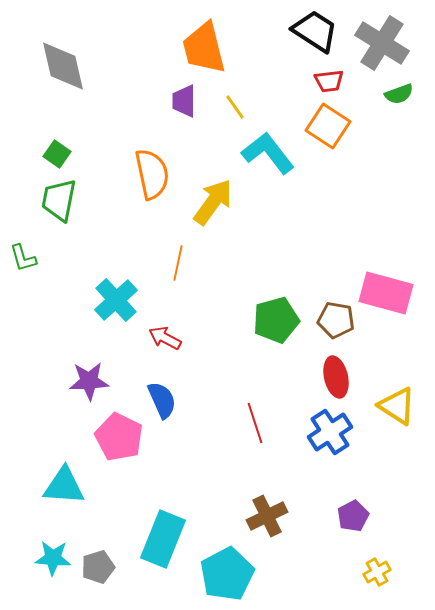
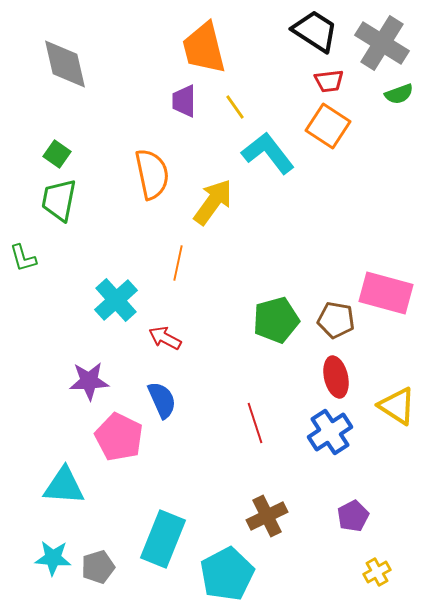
gray diamond: moved 2 px right, 2 px up
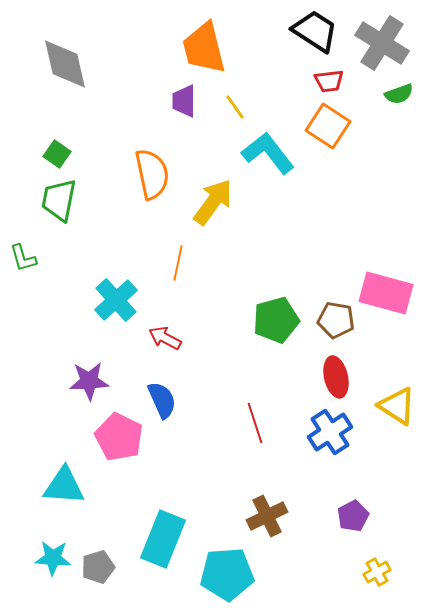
cyan pentagon: rotated 24 degrees clockwise
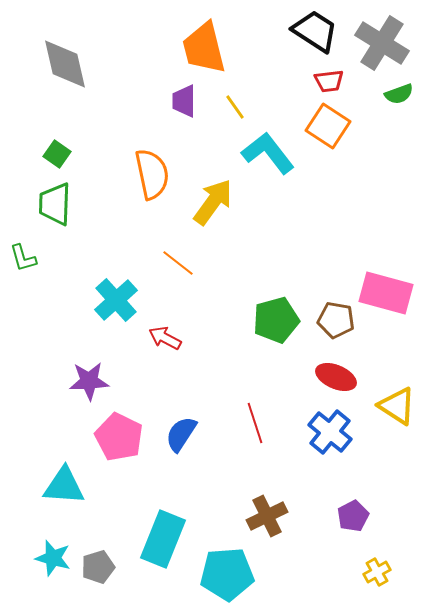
green trapezoid: moved 4 px left, 4 px down; rotated 9 degrees counterclockwise
orange line: rotated 64 degrees counterclockwise
red ellipse: rotated 54 degrees counterclockwise
blue semicircle: moved 19 px right, 34 px down; rotated 123 degrees counterclockwise
blue cross: rotated 18 degrees counterclockwise
cyan star: rotated 12 degrees clockwise
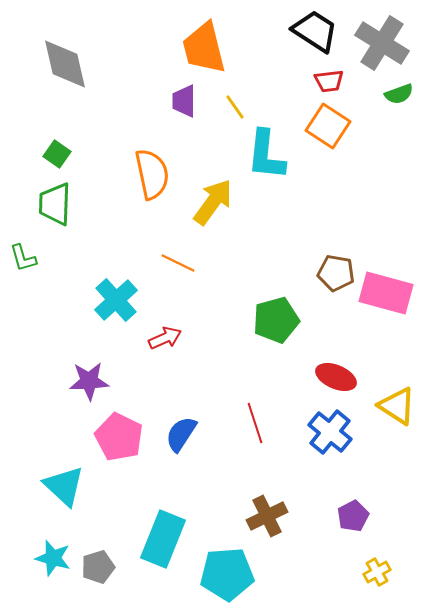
cyan L-shape: moved 2 px left, 2 px down; rotated 136 degrees counterclockwise
orange line: rotated 12 degrees counterclockwise
brown pentagon: moved 47 px up
red arrow: rotated 128 degrees clockwise
cyan triangle: rotated 39 degrees clockwise
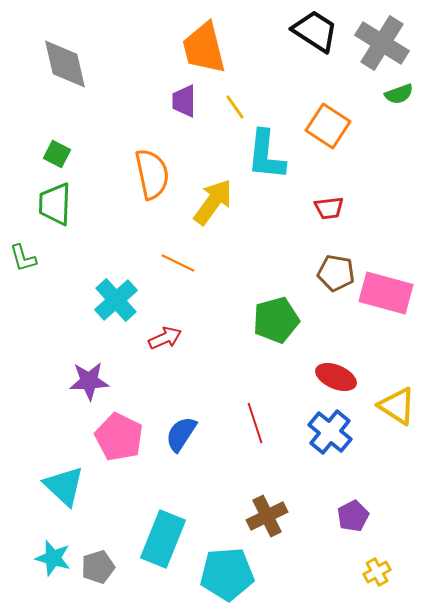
red trapezoid: moved 127 px down
green square: rotated 8 degrees counterclockwise
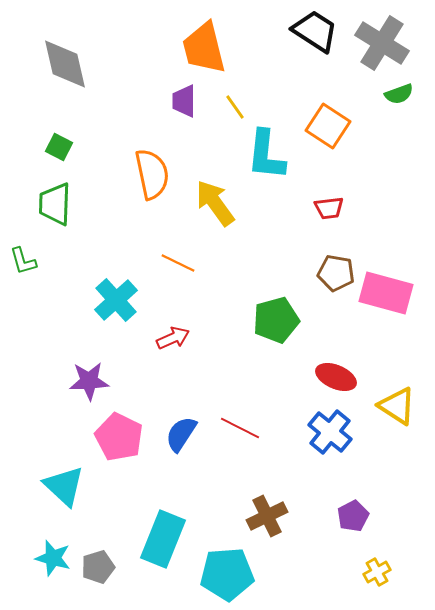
green square: moved 2 px right, 7 px up
yellow arrow: moved 2 px right, 1 px down; rotated 72 degrees counterclockwise
green L-shape: moved 3 px down
red arrow: moved 8 px right
red line: moved 15 px left, 5 px down; rotated 45 degrees counterclockwise
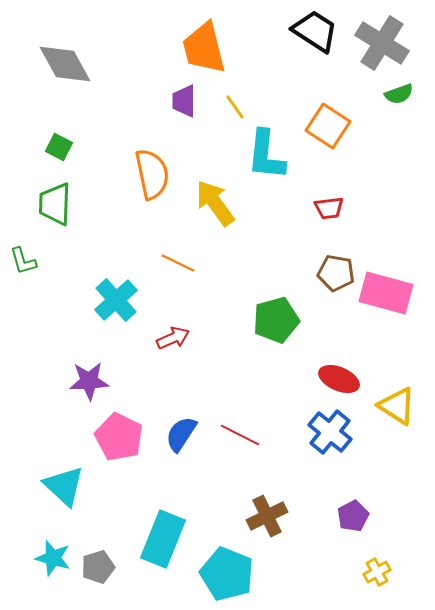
gray diamond: rotated 16 degrees counterclockwise
red ellipse: moved 3 px right, 2 px down
red line: moved 7 px down
cyan pentagon: rotated 26 degrees clockwise
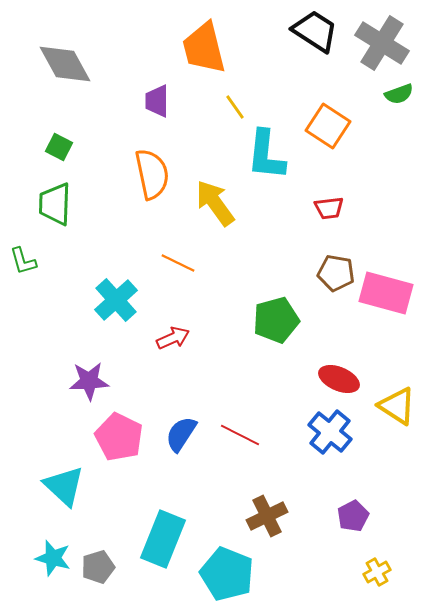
purple trapezoid: moved 27 px left
